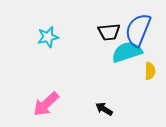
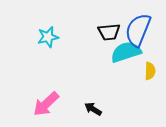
cyan semicircle: moved 1 px left
black arrow: moved 11 px left
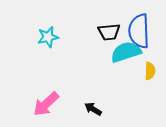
blue semicircle: moved 1 px right, 1 px down; rotated 24 degrees counterclockwise
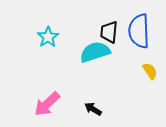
black trapezoid: rotated 100 degrees clockwise
cyan star: rotated 20 degrees counterclockwise
cyan semicircle: moved 31 px left
yellow semicircle: rotated 36 degrees counterclockwise
pink arrow: moved 1 px right
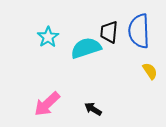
cyan semicircle: moved 9 px left, 4 px up
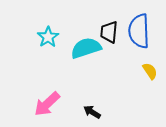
black arrow: moved 1 px left, 3 px down
